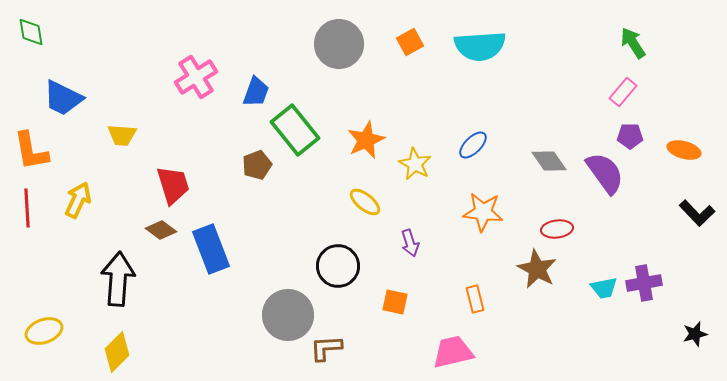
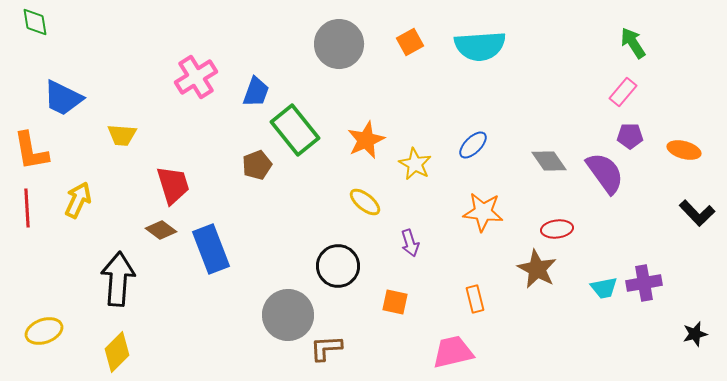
green diamond at (31, 32): moved 4 px right, 10 px up
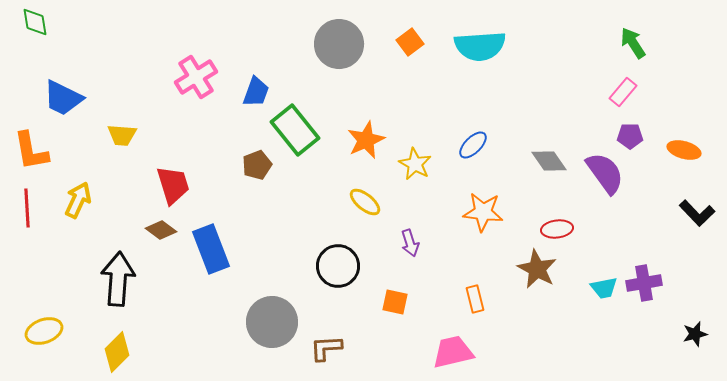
orange square at (410, 42): rotated 8 degrees counterclockwise
gray circle at (288, 315): moved 16 px left, 7 px down
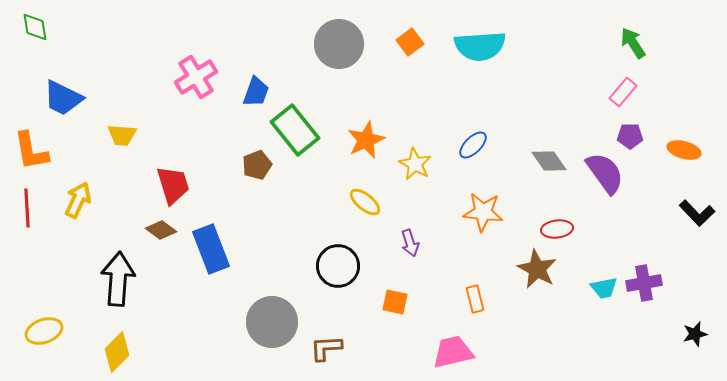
green diamond at (35, 22): moved 5 px down
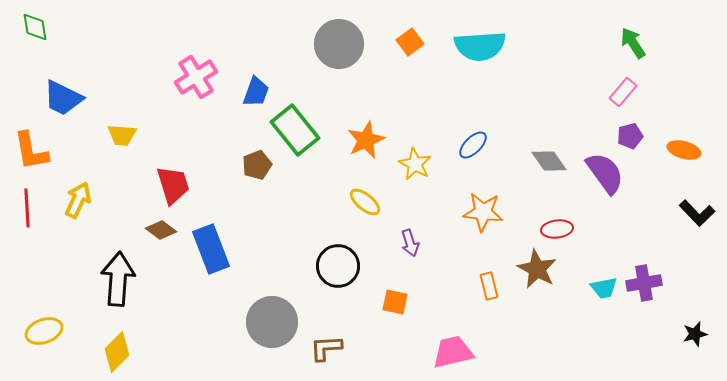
purple pentagon at (630, 136): rotated 15 degrees counterclockwise
orange rectangle at (475, 299): moved 14 px right, 13 px up
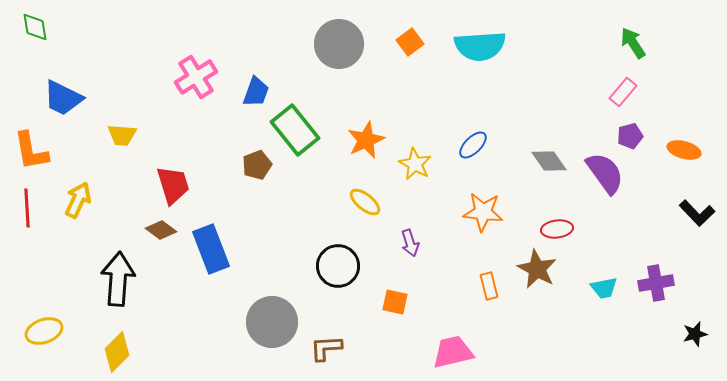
purple cross at (644, 283): moved 12 px right
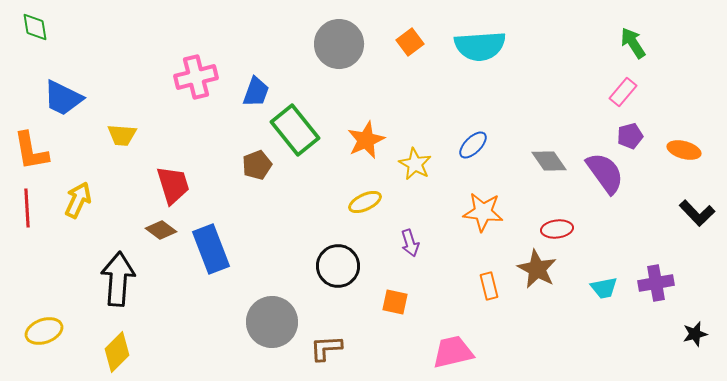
pink cross at (196, 77): rotated 18 degrees clockwise
yellow ellipse at (365, 202): rotated 64 degrees counterclockwise
